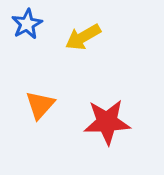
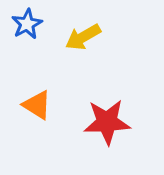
orange triangle: moved 3 px left; rotated 40 degrees counterclockwise
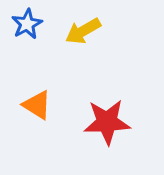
yellow arrow: moved 6 px up
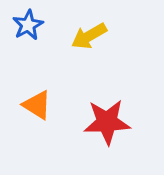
blue star: moved 1 px right, 1 px down
yellow arrow: moved 6 px right, 5 px down
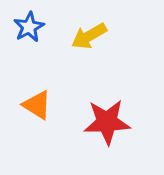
blue star: moved 1 px right, 2 px down
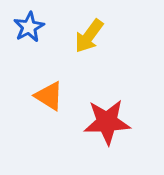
yellow arrow: rotated 24 degrees counterclockwise
orange triangle: moved 12 px right, 9 px up
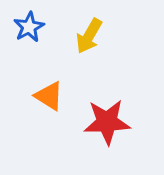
yellow arrow: rotated 6 degrees counterclockwise
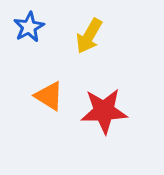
red star: moved 3 px left, 11 px up
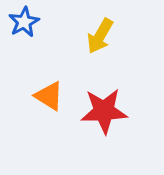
blue star: moved 5 px left, 5 px up
yellow arrow: moved 11 px right
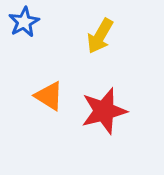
red star: rotated 12 degrees counterclockwise
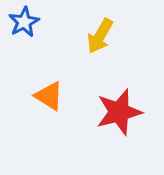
red star: moved 15 px right, 1 px down
